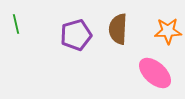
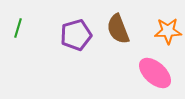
green line: moved 2 px right, 4 px down; rotated 30 degrees clockwise
brown semicircle: rotated 24 degrees counterclockwise
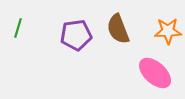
purple pentagon: rotated 8 degrees clockwise
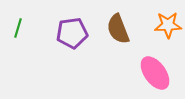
orange star: moved 6 px up
purple pentagon: moved 4 px left, 2 px up
pink ellipse: rotated 12 degrees clockwise
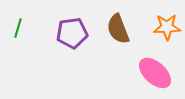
orange star: moved 1 px left, 2 px down
pink ellipse: rotated 12 degrees counterclockwise
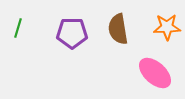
brown semicircle: rotated 12 degrees clockwise
purple pentagon: rotated 8 degrees clockwise
